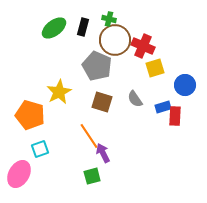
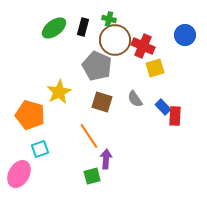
blue circle: moved 50 px up
blue rectangle: rotated 63 degrees clockwise
purple arrow: moved 3 px right, 6 px down; rotated 30 degrees clockwise
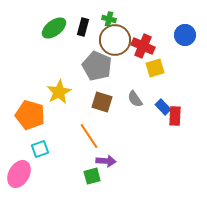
purple arrow: moved 2 px down; rotated 90 degrees clockwise
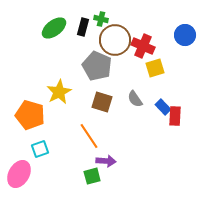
green cross: moved 8 px left
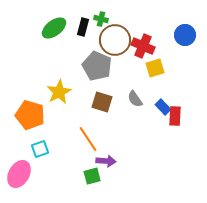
orange line: moved 1 px left, 3 px down
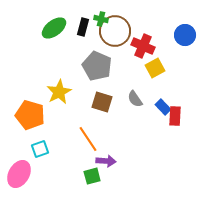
brown circle: moved 9 px up
yellow square: rotated 12 degrees counterclockwise
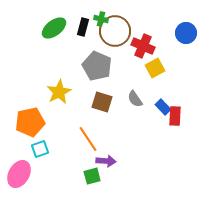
blue circle: moved 1 px right, 2 px up
orange pentagon: moved 7 px down; rotated 28 degrees counterclockwise
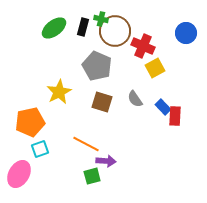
orange line: moved 2 px left, 5 px down; rotated 28 degrees counterclockwise
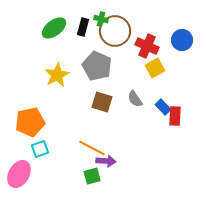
blue circle: moved 4 px left, 7 px down
red cross: moved 4 px right
yellow star: moved 2 px left, 17 px up
orange line: moved 6 px right, 4 px down
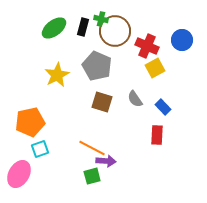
red rectangle: moved 18 px left, 19 px down
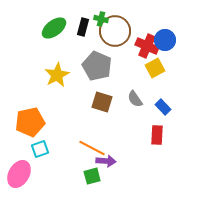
blue circle: moved 17 px left
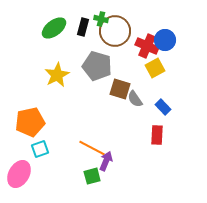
gray pentagon: rotated 8 degrees counterclockwise
brown square: moved 18 px right, 13 px up
purple arrow: rotated 72 degrees counterclockwise
